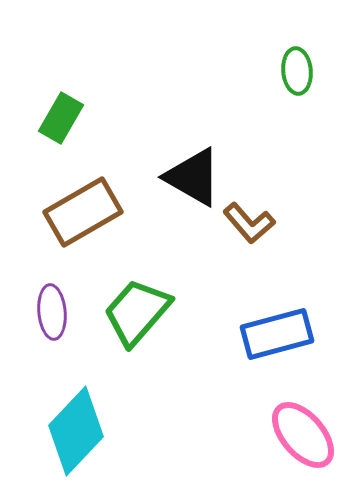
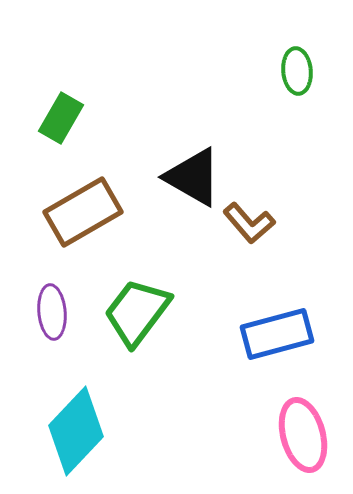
green trapezoid: rotated 4 degrees counterclockwise
pink ellipse: rotated 26 degrees clockwise
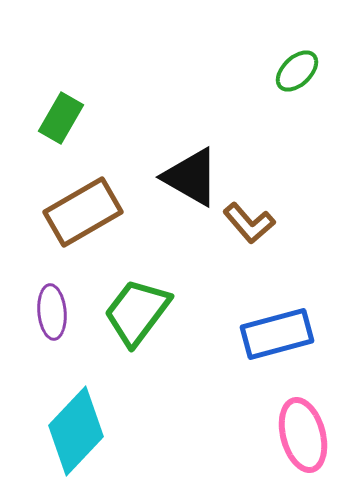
green ellipse: rotated 51 degrees clockwise
black triangle: moved 2 px left
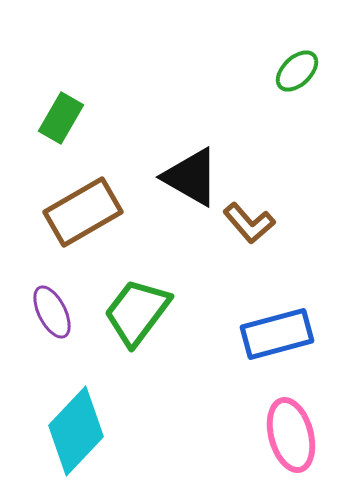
purple ellipse: rotated 22 degrees counterclockwise
pink ellipse: moved 12 px left
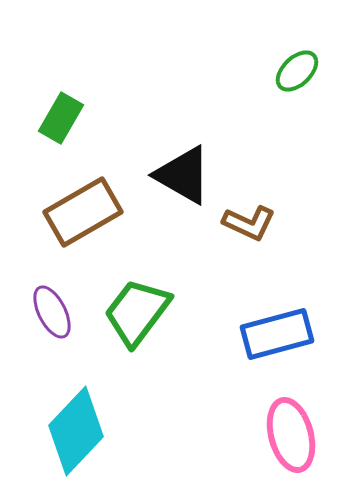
black triangle: moved 8 px left, 2 px up
brown L-shape: rotated 24 degrees counterclockwise
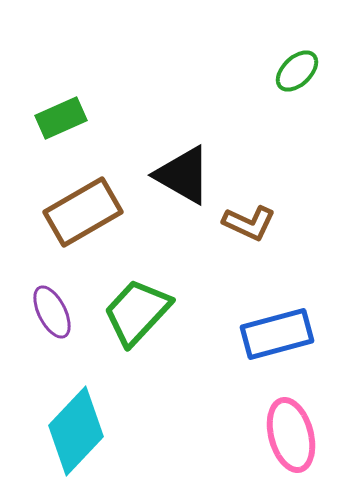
green rectangle: rotated 36 degrees clockwise
green trapezoid: rotated 6 degrees clockwise
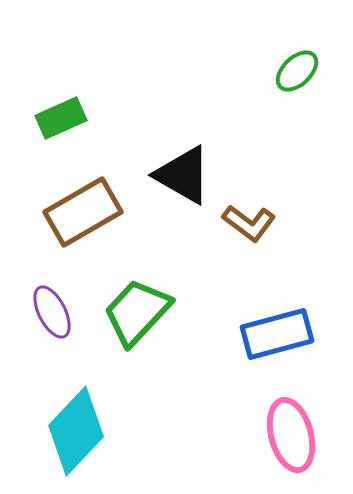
brown L-shape: rotated 12 degrees clockwise
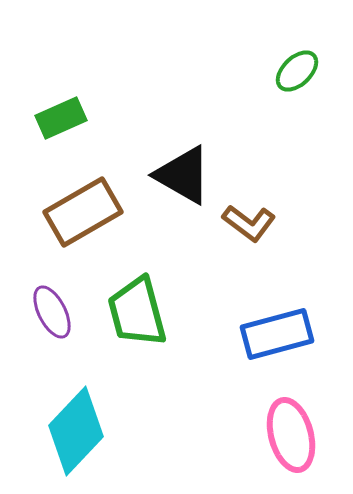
green trapezoid: rotated 58 degrees counterclockwise
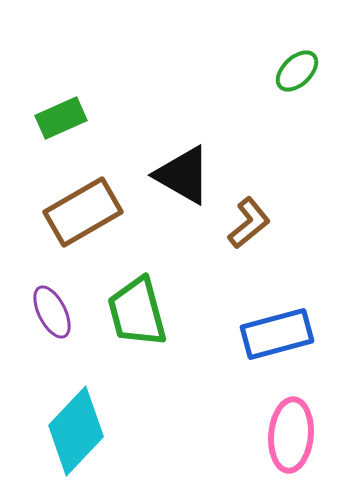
brown L-shape: rotated 76 degrees counterclockwise
pink ellipse: rotated 20 degrees clockwise
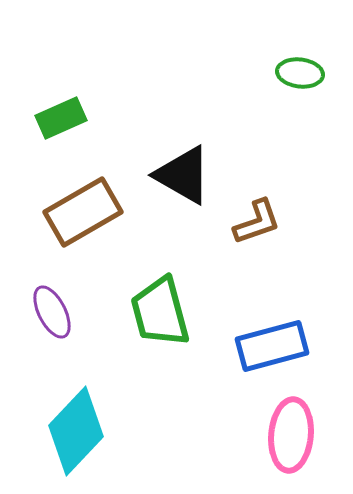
green ellipse: moved 3 px right, 2 px down; rotated 51 degrees clockwise
brown L-shape: moved 8 px right, 1 px up; rotated 20 degrees clockwise
green trapezoid: moved 23 px right
blue rectangle: moved 5 px left, 12 px down
